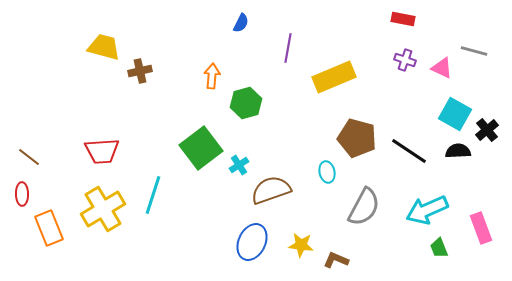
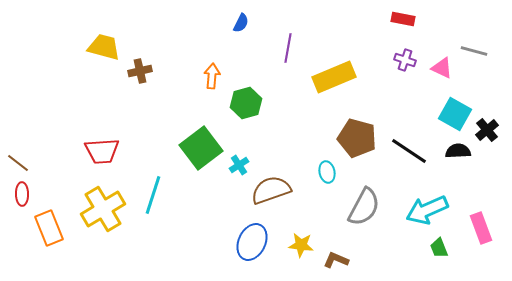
brown line: moved 11 px left, 6 px down
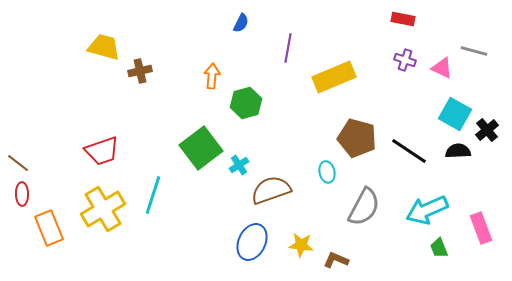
red trapezoid: rotated 15 degrees counterclockwise
